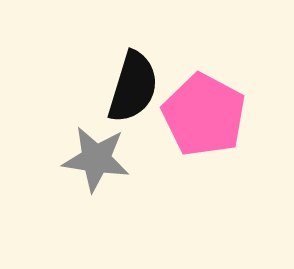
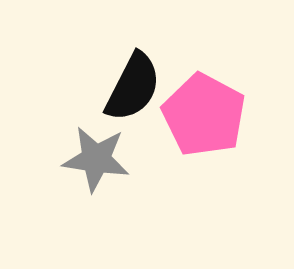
black semicircle: rotated 10 degrees clockwise
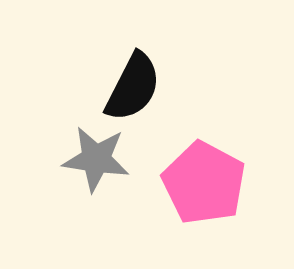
pink pentagon: moved 68 px down
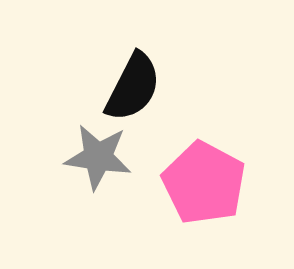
gray star: moved 2 px right, 2 px up
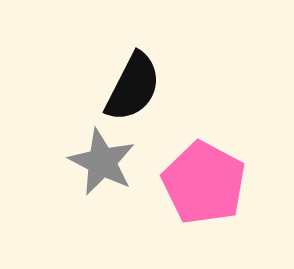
gray star: moved 4 px right, 5 px down; rotated 18 degrees clockwise
